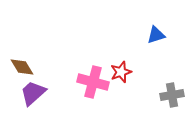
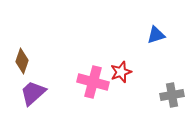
brown diamond: moved 6 px up; rotated 50 degrees clockwise
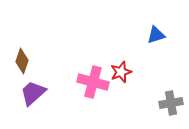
gray cross: moved 1 px left, 8 px down
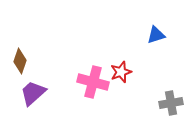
brown diamond: moved 2 px left
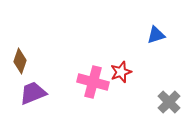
purple trapezoid: rotated 20 degrees clockwise
gray cross: moved 2 px left, 1 px up; rotated 35 degrees counterclockwise
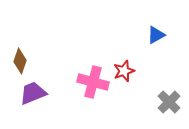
blue triangle: rotated 12 degrees counterclockwise
red star: moved 3 px right, 1 px up
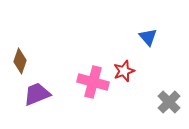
blue triangle: moved 8 px left, 2 px down; rotated 42 degrees counterclockwise
purple trapezoid: moved 4 px right, 1 px down
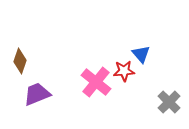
blue triangle: moved 7 px left, 17 px down
red star: rotated 15 degrees clockwise
pink cross: moved 3 px right; rotated 24 degrees clockwise
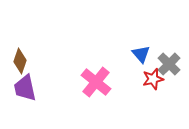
red star: moved 29 px right, 8 px down; rotated 10 degrees counterclockwise
purple trapezoid: moved 12 px left, 6 px up; rotated 80 degrees counterclockwise
gray cross: moved 38 px up
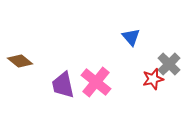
blue triangle: moved 10 px left, 17 px up
brown diamond: rotated 70 degrees counterclockwise
purple trapezoid: moved 38 px right, 3 px up
